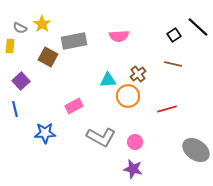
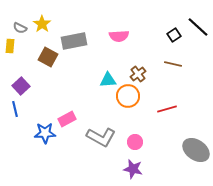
purple square: moved 5 px down
pink rectangle: moved 7 px left, 13 px down
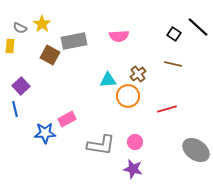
black square: moved 1 px up; rotated 24 degrees counterclockwise
brown square: moved 2 px right, 2 px up
gray L-shape: moved 8 px down; rotated 20 degrees counterclockwise
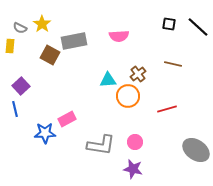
black square: moved 5 px left, 10 px up; rotated 24 degrees counterclockwise
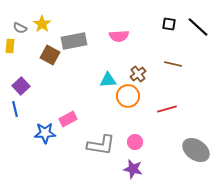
pink rectangle: moved 1 px right
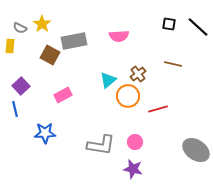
cyan triangle: rotated 36 degrees counterclockwise
red line: moved 9 px left
pink rectangle: moved 5 px left, 24 px up
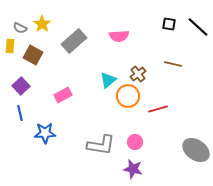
gray rectangle: rotated 30 degrees counterclockwise
brown square: moved 17 px left
blue line: moved 5 px right, 4 px down
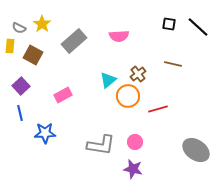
gray semicircle: moved 1 px left
